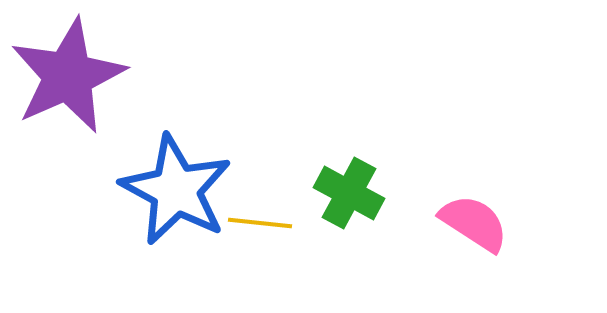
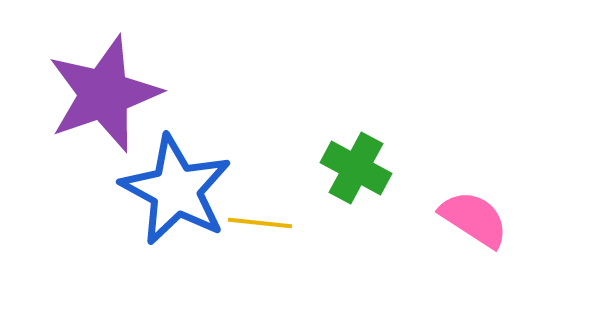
purple star: moved 36 px right, 18 px down; rotated 5 degrees clockwise
green cross: moved 7 px right, 25 px up
pink semicircle: moved 4 px up
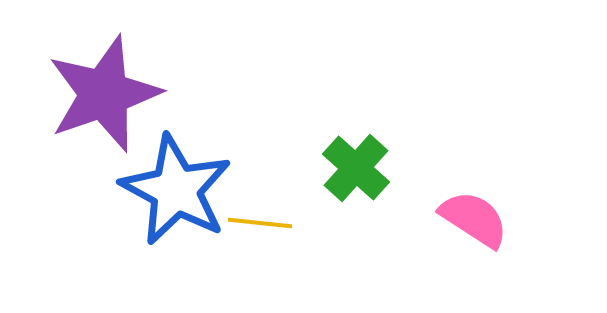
green cross: rotated 14 degrees clockwise
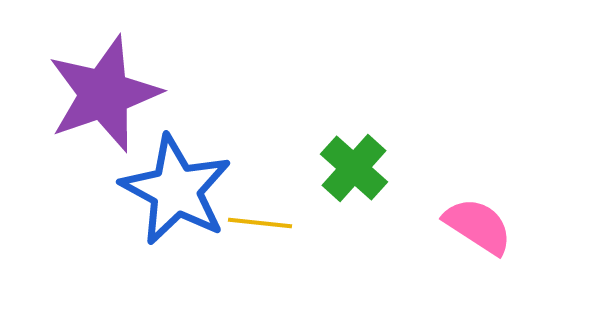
green cross: moved 2 px left
pink semicircle: moved 4 px right, 7 px down
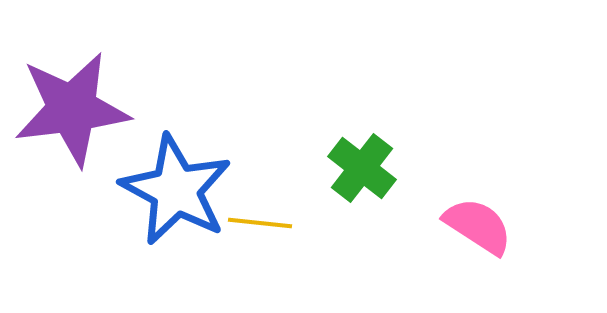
purple star: moved 32 px left, 15 px down; rotated 12 degrees clockwise
green cross: moved 8 px right; rotated 4 degrees counterclockwise
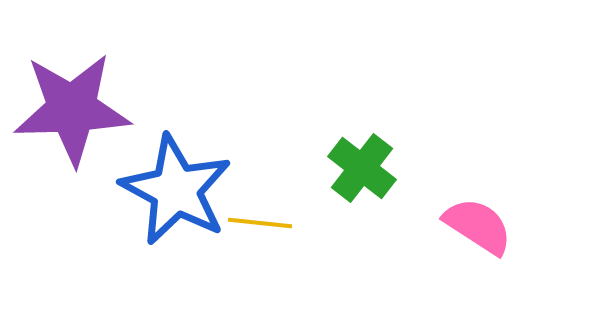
purple star: rotated 5 degrees clockwise
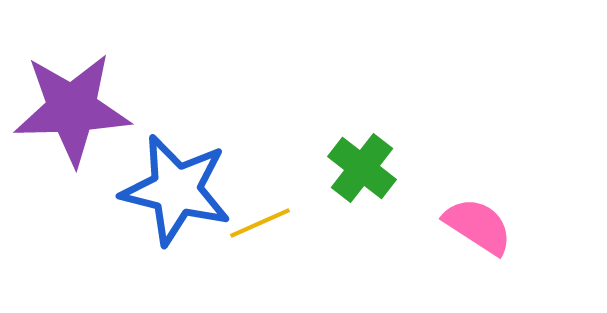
blue star: rotated 14 degrees counterclockwise
yellow line: rotated 30 degrees counterclockwise
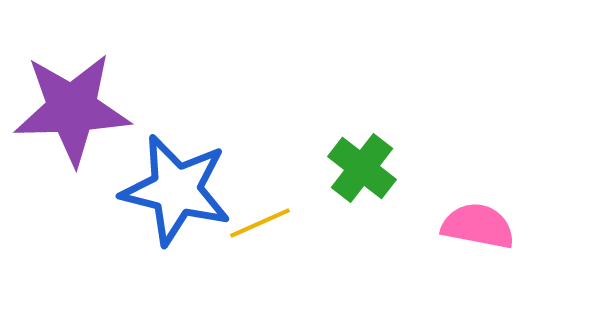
pink semicircle: rotated 22 degrees counterclockwise
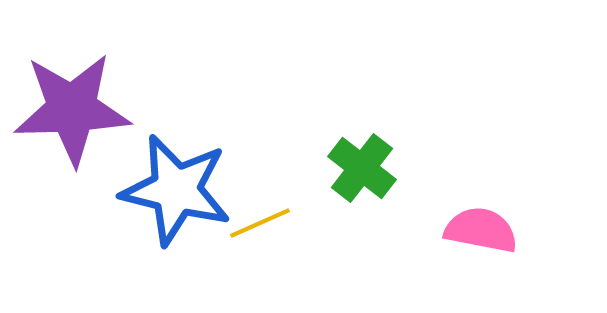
pink semicircle: moved 3 px right, 4 px down
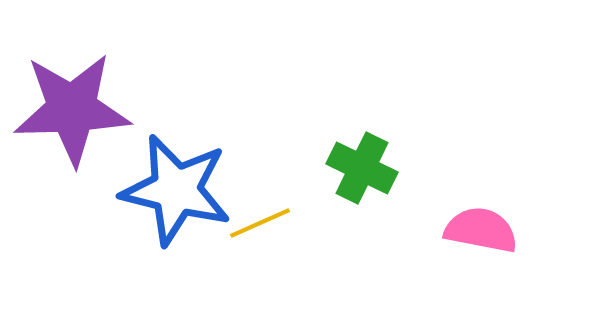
green cross: rotated 12 degrees counterclockwise
